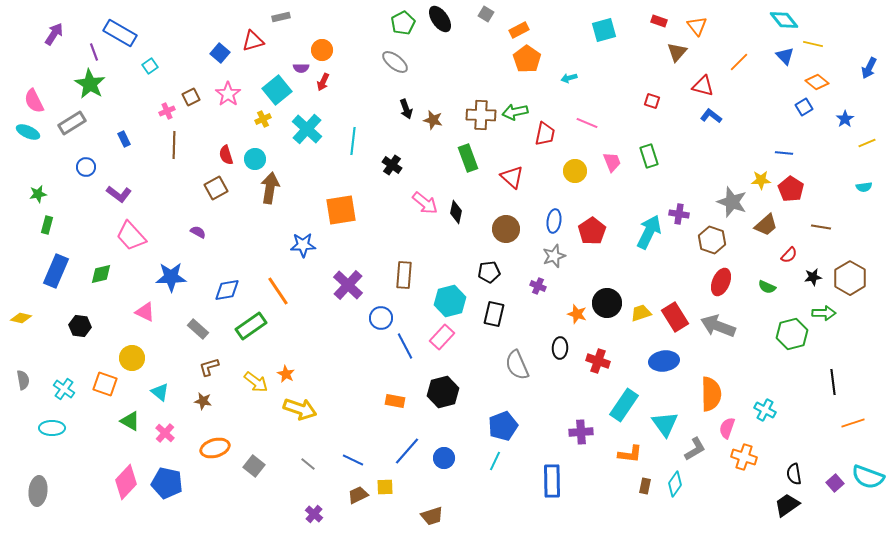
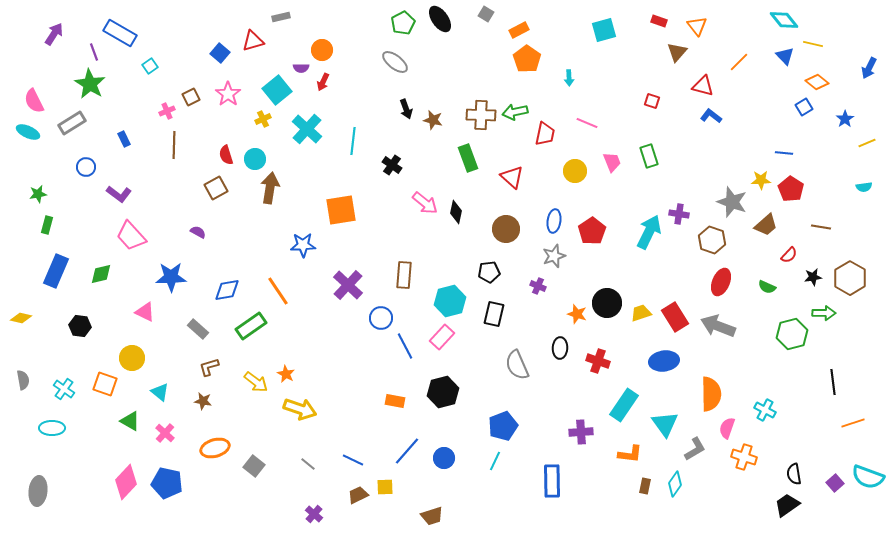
cyan arrow at (569, 78): rotated 77 degrees counterclockwise
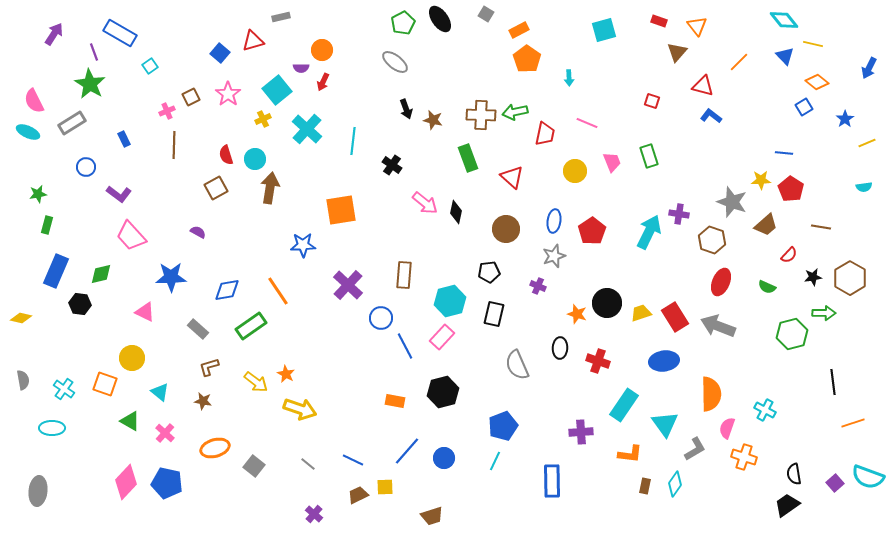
black hexagon at (80, 326): moved 22 px up
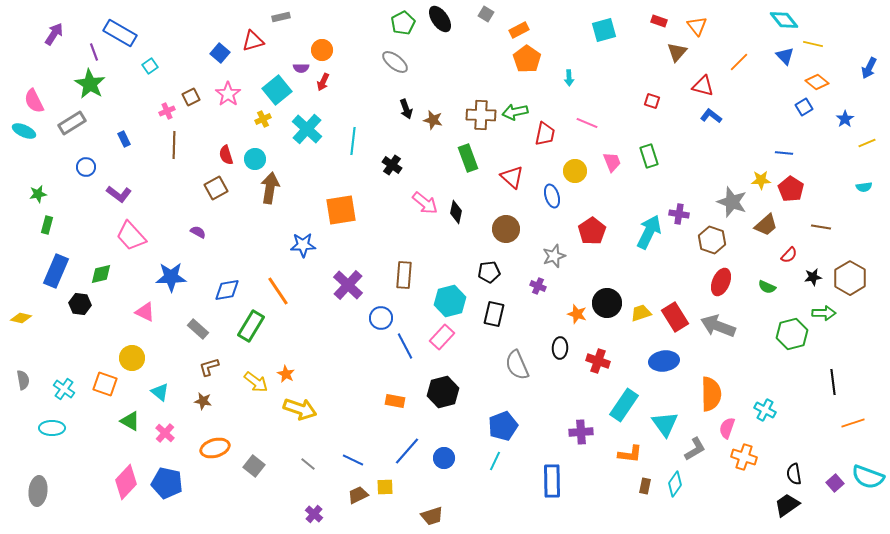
cyan ellipse at (28, 132): moved 4 px left, 1 px up
blue ellipse at (554, 221): moved 2 px left, 25 px up; rotated 25 degrees counterclockwise
green rectangle at (251, 326): rotated 24 degrees counterclockwise
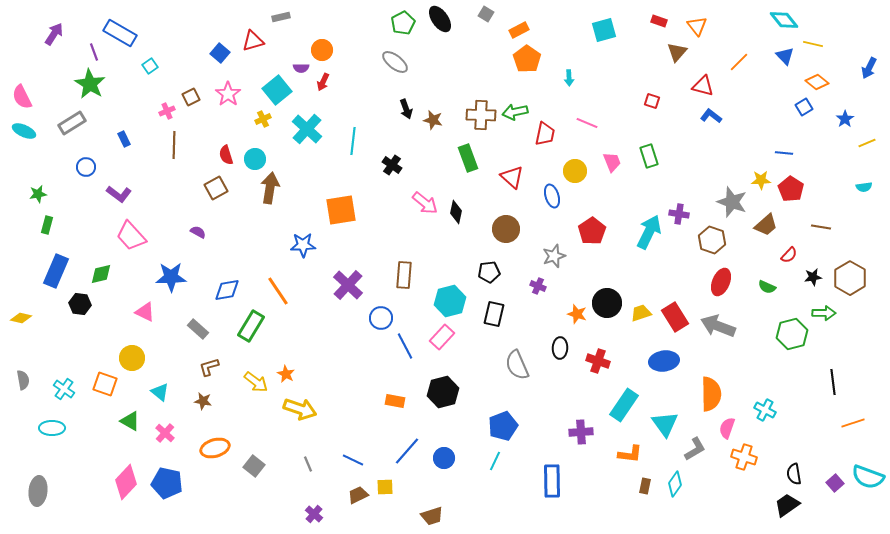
pink semicircle at (34, 101): moved 12 px left, 4 px up
gray line at (308, 464): rotated 28 degrees clockwise
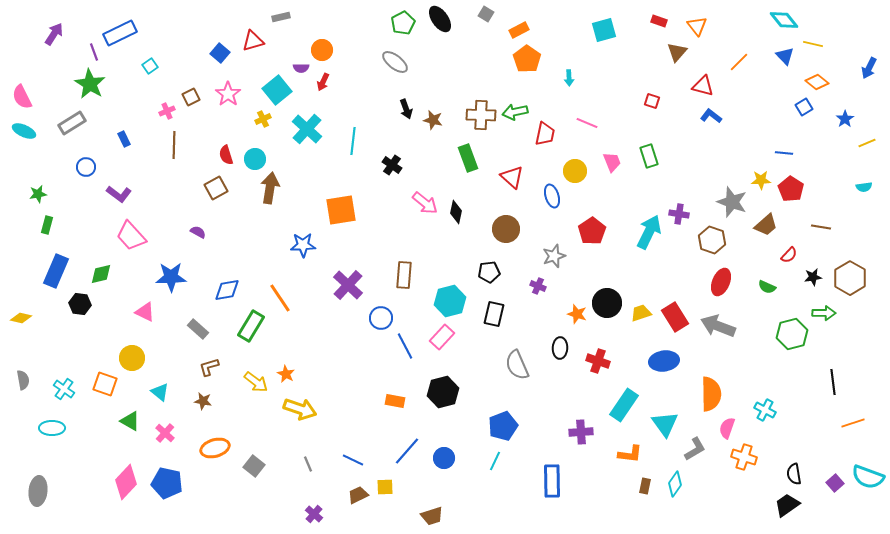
blue rectangle at (120, 33): rotated 56 degrees counterclockwise
orange line at (278, 291): moved 2 px right, 7 px down
